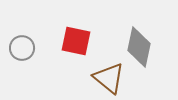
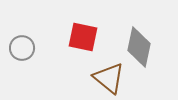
red square: moved 7 px right, 4 px up
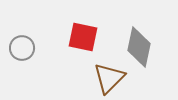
brown triangle: rotated 36 degrees clockwise
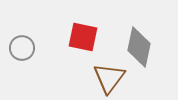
brown triangle: rotated 8 degrees counterclockwise
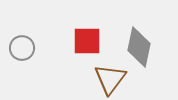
red square: moved 4 px right, 4 px down; rotated 12 degrees counterclockwise
brown triangle: moved 1 px right, 1 px down
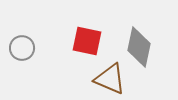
red square: rotated 12 degrees clockwise
brown triangle: rotated 44 degrees counterclockwise
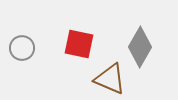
red square: moved 8 px left, 3 px down
gray diamond: moved 1 px right; rotated 18 degrees clockwise
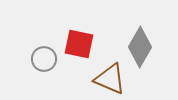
gray circle: moved 22 px right, 11 px down
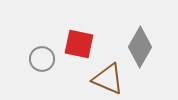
gray circle: moved 2 px left
brown triangle: moved 2 px left
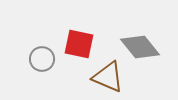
gray diamond: rotated 69 degrees counterclockwise
brown triangle: moved 2 px up
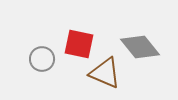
brown triangle: moved 3 px left, 4 px up
